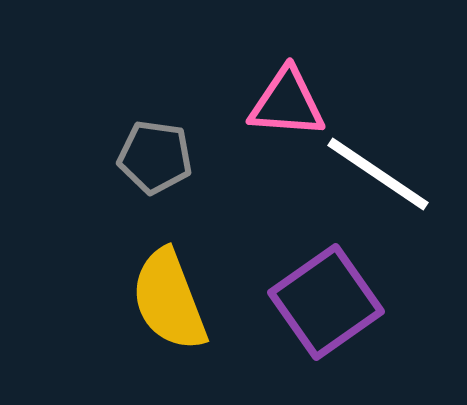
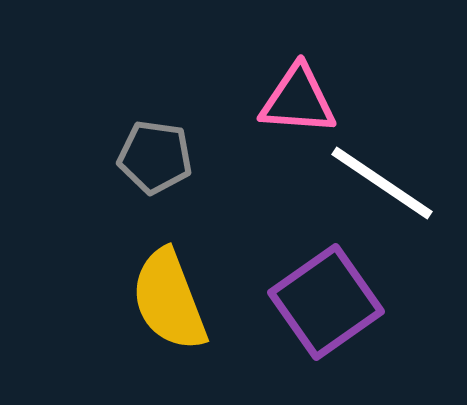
pink triangle: moved 11 px right, 3 px up
white line: moved 4 px right, 9 px down
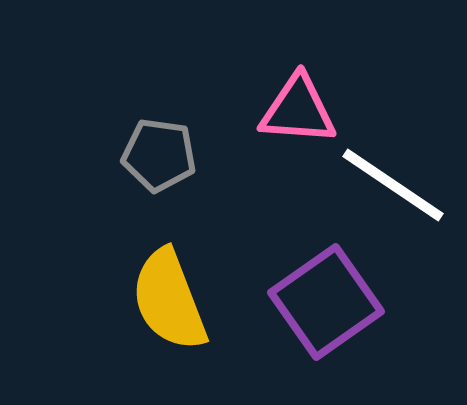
pink triangle: moved 10 px down
gray pentagon: moved 4 px right, 2 px up
white line: moved 11 px right, 2 px down
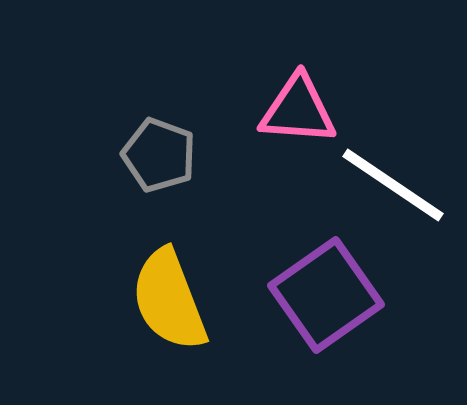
gray pentagon: rotated 12 degrees clockwise
purple square: moved 7 px up
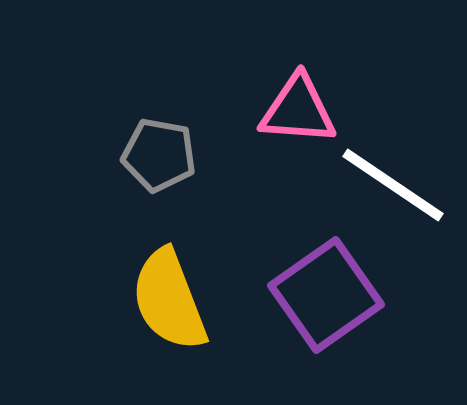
gray pentagon: rotated 10 degrees counterclockwise
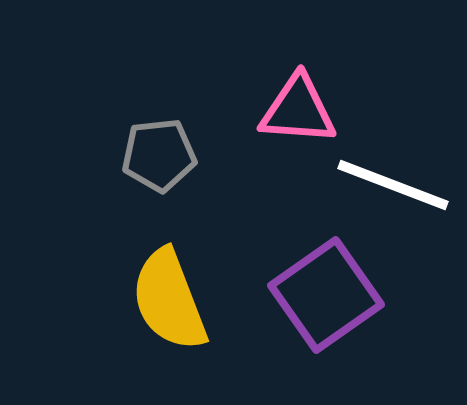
gray pentagon: rotated 16 degrees counterclockwise
white line: rotated 13 degrees counterclockwise
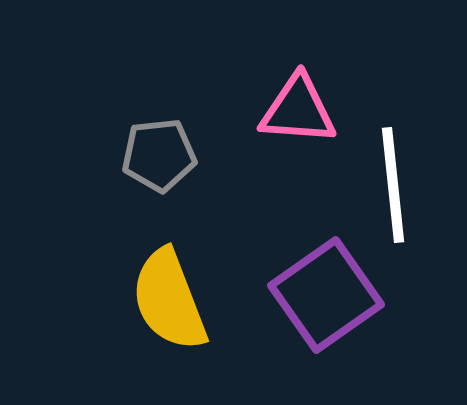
white line: rotated 63 degrees clockwise
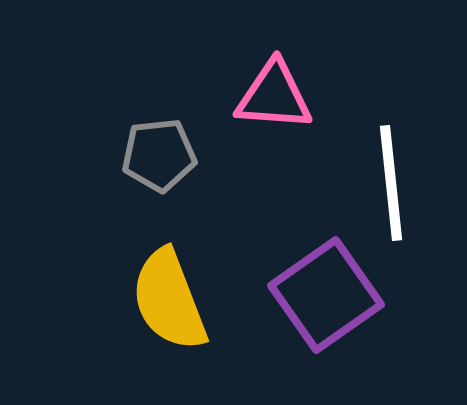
pink triangle: moved 24 px left, 14 px up
white line: moved 2 px left, 2 px up
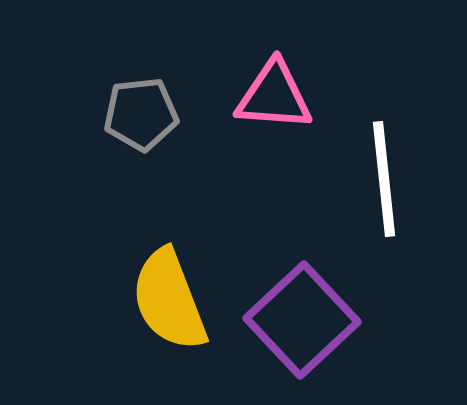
gray pentagon: moved 18 px left, 41 px up
white line: moved 7 px left, 4 px up
purple square: moved 24 px left, 25 px down; rotated 8 degrees counterclockwise
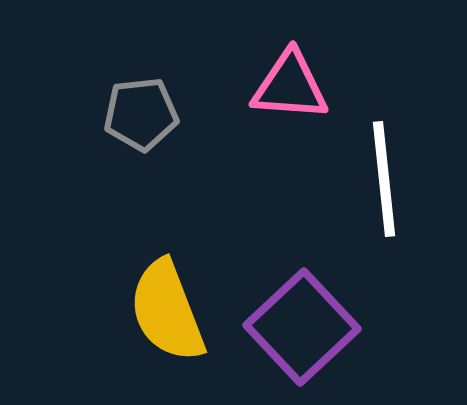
pink triangle: moved 16 px right, 10 px up
yellow semicircle: moved 2 px left, 11 px down
purple square: moved 7 px down
